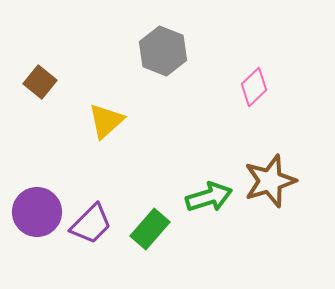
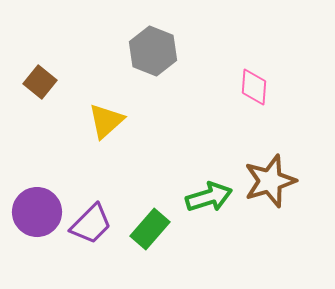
gray hexagon: moved 10 px left
pink diamond: rotated 42 degrees counterclockwise
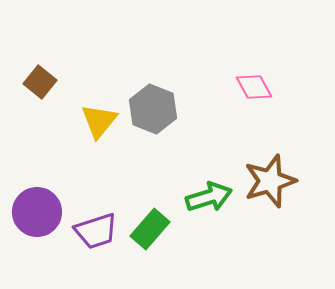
gray hexagon: moved 58 px down
pink diamond: rotated 33 degrees counterclockwise
yellow triangle: moved 7 px left; rotated 9 degrees counterclockwise
purple trapezoid: moved 5 px right, 7 px down; rotated 27 degrees clockwise
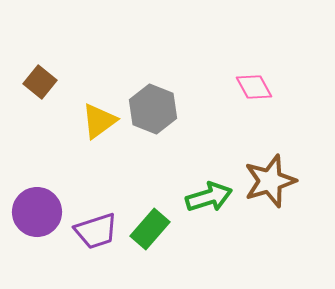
yellow triangle: rotated 15 degrees clockwise
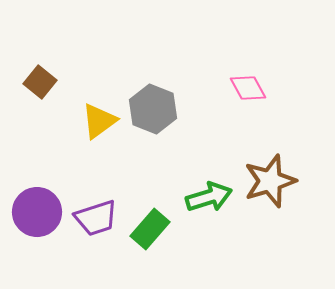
pink diamond: moved 6 px left, 1 px down
purple trapezoid: moved 13 px up
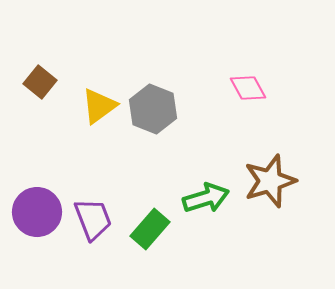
yellow triangle: moved 15 px up
green arrow: moved 3 px left, 1 px down
purple trapezoid: moved 3 px left, 1 px down; rotated 93 degrees counterclockwise
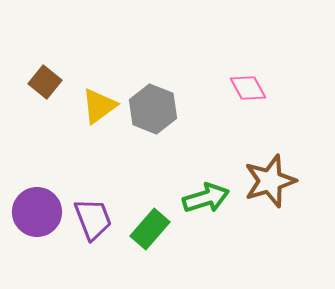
brown square: moved 5 px right
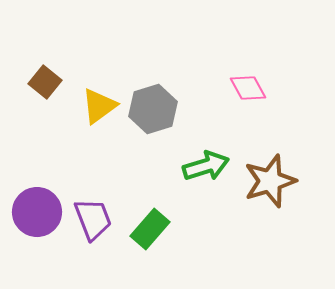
gray hexagon: rotated 21 degrees clockwise
green arrow: moved 32 px up
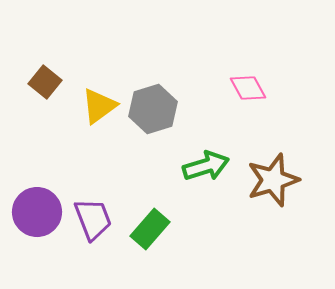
brown star: moved 3 px right, 1 px up
